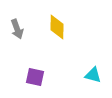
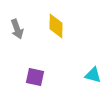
yellow diamond: moved 1 px left, 1 px up
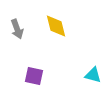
yellow diamond: rotated 15 degrees counterclockwise
purple square: moved 1 px left, 1 px up
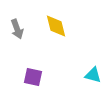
purple square: moved 1 px left, 1 px down
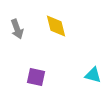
purple square: moved 3 px right
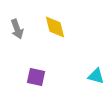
yellow diamond: moved 1 px left, 1 px down
cyan triangle: moved 3 px right, 1 px down
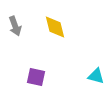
gray arrow: moved 2 px left, 3 px up
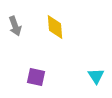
yellow diamond: rotated 10 degrees clockwise
cyan triangle: rotated 42 degrees clockwise
